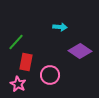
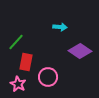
pink circle: moved 2 px left, 2 px down
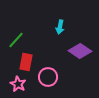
cyan arrow: rotated 96 degrees clockwise
green line: moved 2 px up
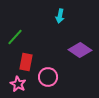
cyan arrow: moved 11 px up
green line: moved 1 px left, 3 px up
purple diamond: moved 1 px up
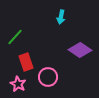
cyan arrow: moved 1 px right, 1 px down
red rectangle: rotated 30 degrees counterclockwise
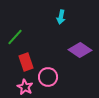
pink star: moved 7 px right, 3 px down
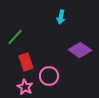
pink circle: moved 1 px right, 1 px up
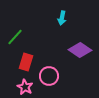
cyan arrow: moved 1 px right, 1 px down
red rectangle: rotated 36 degrees clockwise
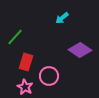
cyan arrow: rotated 40 degrees clockwise
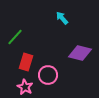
cyan arrow: rotated 88 degrees clockwise
purple diamond: moved 3 px down; rotated 20 degrees counterclockwise
pink circle: moved 1 px left, 1 px up
